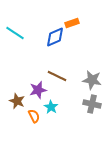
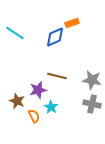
brown line: rotated 12 degrees counterclockwise
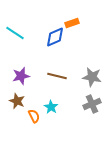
gray star: moved 3 px up
purple star: moved 17 px left, 14 px up
gray cross: rotated 36 degrees counterclockwise
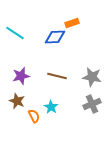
blue diamond: rotated 20 degrees clockwise
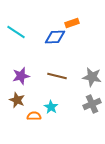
cyan line: moved 1 px right, 1 px up
brown star: moved 1 px up
orange semicircle: rotated 64 degrees counterclockwise
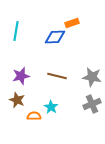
cyan line: moved 1 px up; rotated 66 degrees clockwise
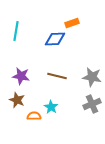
blue diamond: moved 2 px down
purple star: rotated 24 degrees clockwise
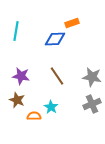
brown line: rotated 42 degrees clockwise
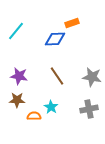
cyan line: rotated 30 degrees clockwise
purple star: moved 2 px left
brown star: rotated 21 degrees counterclockwise
gray cross: moved 3 px left, 5 px down; rotated 12 degrees clockwise
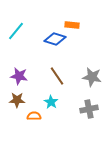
orange rectangle: moved 2 px down; rotated 24 degrees clockwise
blue diamond: rotated 20 degrees clockwise
cyan star: moved 5 px up
